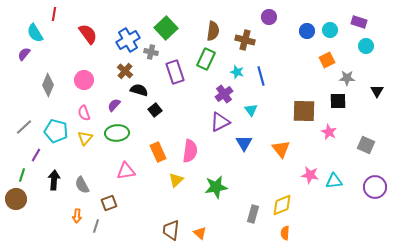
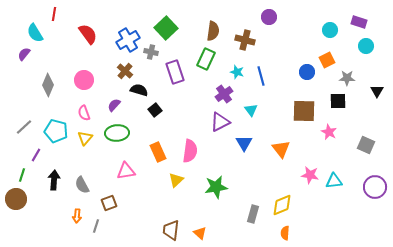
blue circle at (307, 31): moved 41 px down
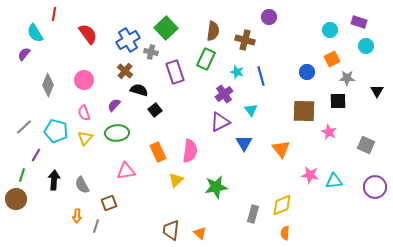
orange square at (327, 60): moved 5 px right, 1 px up
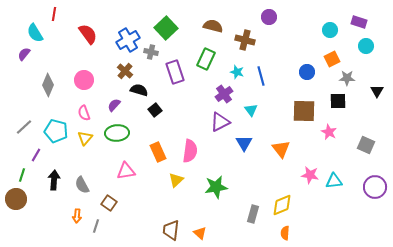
brown semicircle at (213, 31): moved 5 px up; rotated 84 degrees counterclockwise
brown square at (109, 203): rotated 35 degrees counterclockwise
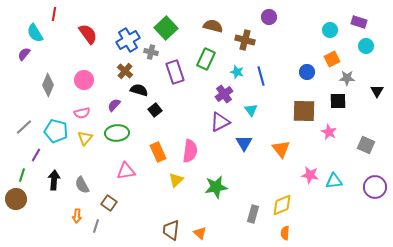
pink semicircle at (84, 113): moved 2 px left; rotated 84 degrees counterclockwise
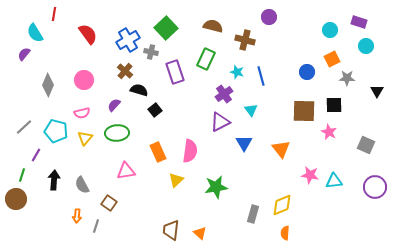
black square at (338, 101): moved 4 px left, 4 px down
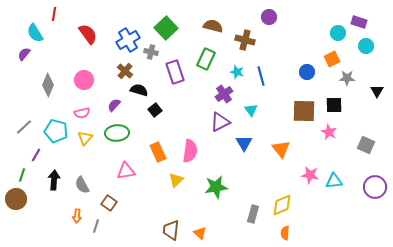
cyan circle at (330, 30): moved 8 px right, 3 px down
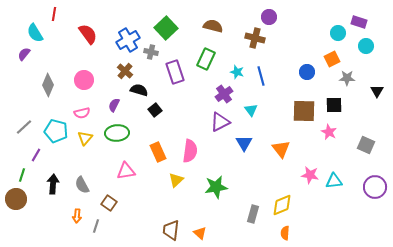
brown cross at (245, 40): moved 10 px right, 2 px up
purple semicircle at (114, 105): rotated 16 degrees counterclockwise
black arrow at (54, 180): moved 1 px left, 4 px down
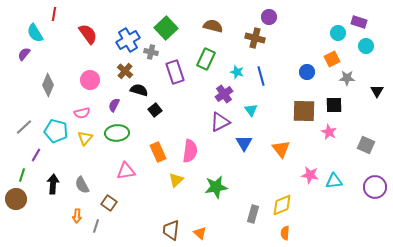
pink circle at (84, 80): moved 6 px right
